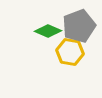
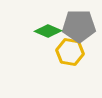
gray pentagon: rotated 20 degrees clockwise
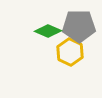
yellow hexagon: rotated 16 degrees clockwise
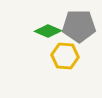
yellow hexagon: moved 5 px left, 4 px down; rotated 20 degrees counterclockwise
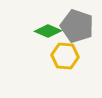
gray pentagon: moved 2 px left; rotated 20 degrees clockwise
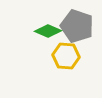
yellow hexagon: moved 1 px right
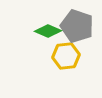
yellow hexagon: rotated 12 degrees counterclockwise
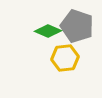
yellow hexagon: moved 1 px left, 2 px down
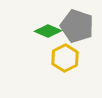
yellow hexagon: rotated 20 degrees counterclockwise
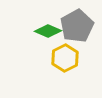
gray pentagon: rotated 24 degrees clockwise
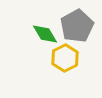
green diamond: moved 3 px left, 3 px down; rotated 36 degrees clockwise
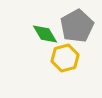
yellow hexagon: rotated 12 degrees clockwise
